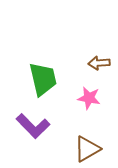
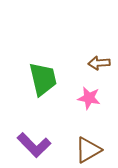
purple L-shape: moved 1 px right, 19 px down
brown triangle: moved 1 px right, 1 px down
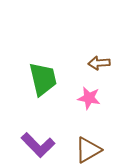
purple L-shape: moved 4 px right
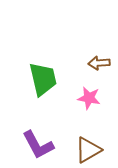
purple L-shape: rotated 16 degrees clockwise
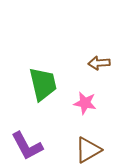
green trapezoid: moved 5 px down
pink star: moved 4 px left, 5 px down
purple L-shape: moved 11 px left, 1 px down
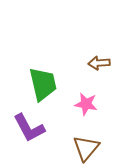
pink star: moved 1 px right, 1 px down
purple L-shape: moved 2 px right, 18 px up
brown triangle: moved 2 px left, 2 px up; rotated 20 degrees counterclockwise
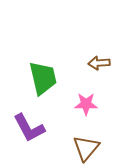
green trapezoid: moved 6 px up
pink star: rotated 10 degrees counterclockwise
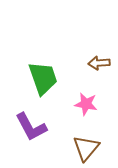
green trapezoid: rotated 6 degrees counterclockwise
pink star: rotated 10 degrees clockwise
purple L-shape: moved 2 px right, 1 px up
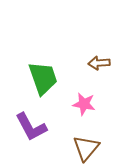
pink star: moved 2 px left
